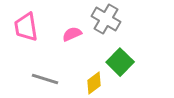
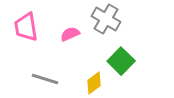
pink semicircle: moved 2 px left
green square: moved 1 px right, 1 px up
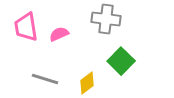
gray cross: rotated 24 degrees counterclockwise
pink semicircle: moved 11 px left
yellow diamond: moved 7 px left
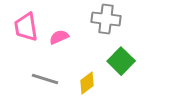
pink semicircle: moved 3 px down
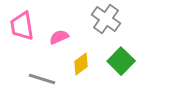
gray cross: rotated 28 degrees clockwise
pink trapezoid: moved 4 px left, 1 px up
gray line: moved 3 px left
yellow diamond: moved 6 px left, 19 px up
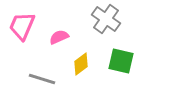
pink trapezoid: rotated 32 degrees clockwise
green square: rotated 32 degrees counterclockwise
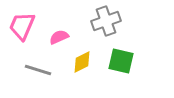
gray cross: moved 2 px down; rotated 36 degrees clockwise
yellow diamond: moved 1 px right, 2 px up; rotated 10 degrees clockwise
gray line: moved 4 px left, 9 px up
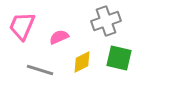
green square: moved 2 px left, 3 px up
gray line: moved 2 px right
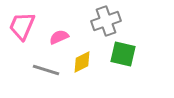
green square: moved 4 px right, 4 px up
gray line: moved 6 px right
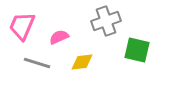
green square: moved 14 px right, 4 px up
yellow diamond: rotated 20 degrees clockwise
gray line: moved 9 px left, 7 px up
